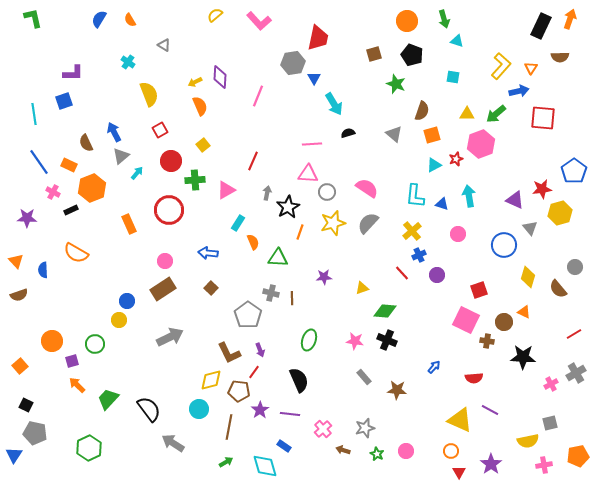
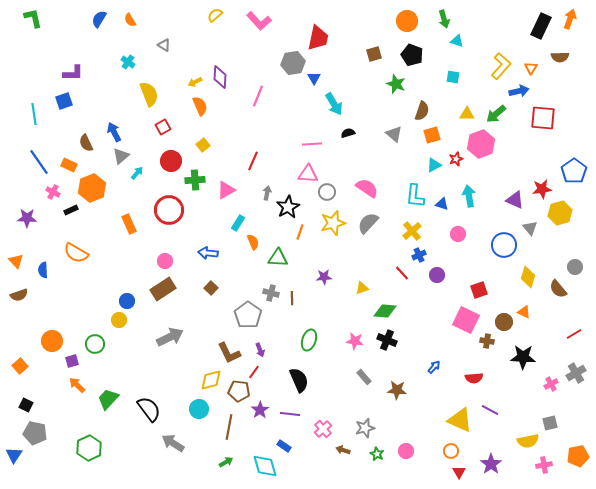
red square at (160, 130): moved 3 px right, 3 px up
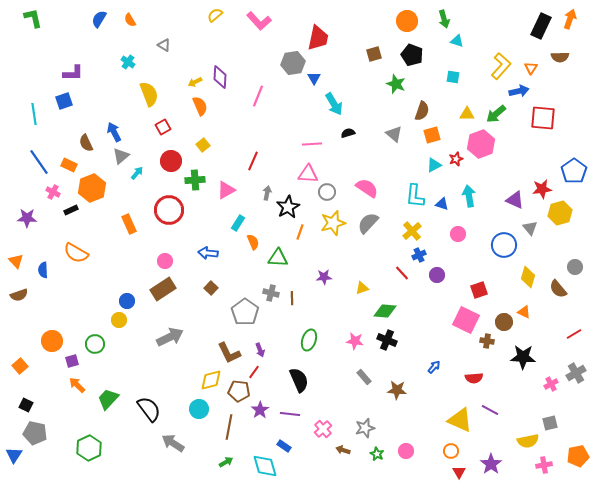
gray pentagon at (248, 315): moved 3 px left, 3 px up
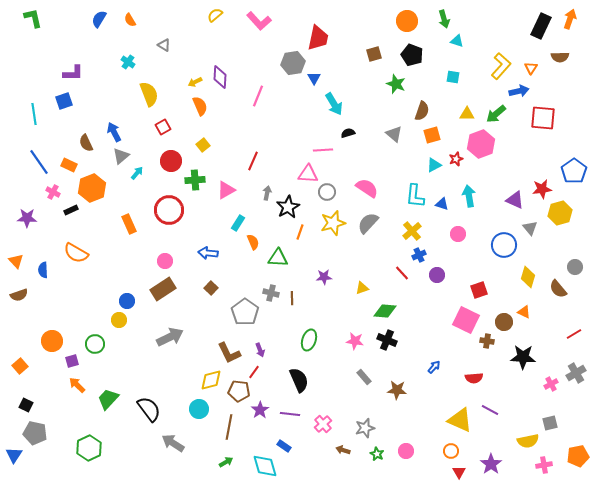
pink line at (312, 144): moved 11 px right, 6 px down
pink cross at (323, 429): moved 5 px up
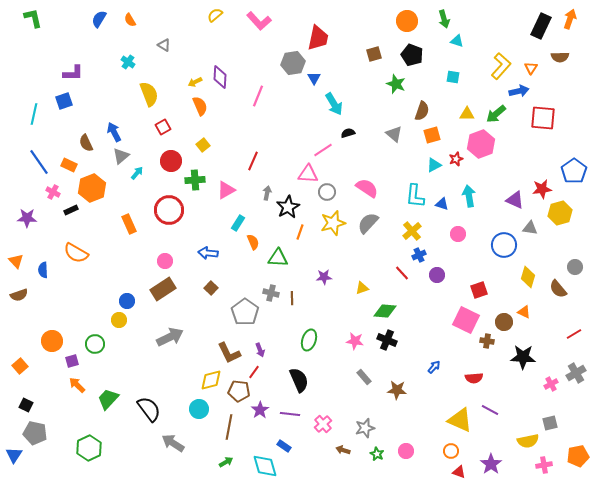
cyan line at (34, 114): rotated 20 degrees clockwise
pink line at (323, 150): rotated 30 degrees counterclockwise
gray triangle at (530, 228): rotated 42 degrees counterclockwise
red triangle at (459, 472): rotated 40 degrees counterclockwise
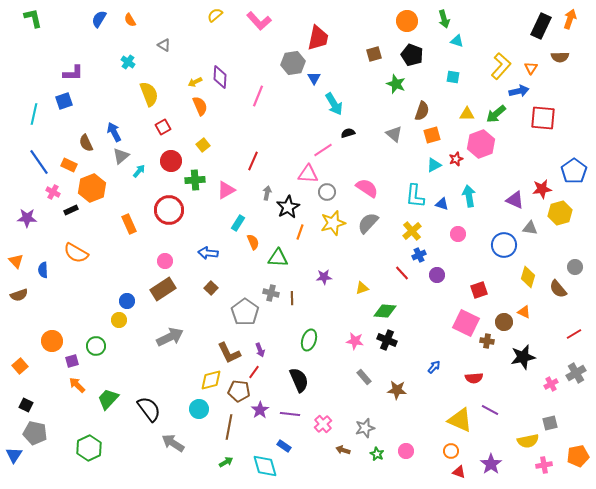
cyan arrow at (137, 173): moved 2 px right, 2 px up
pink square at (466, 320): moved 3 px down
green circle at (95, 344): moved 1 px right, 2 px down
black star at (523, 357): rotated 15 degrees counterclockwise
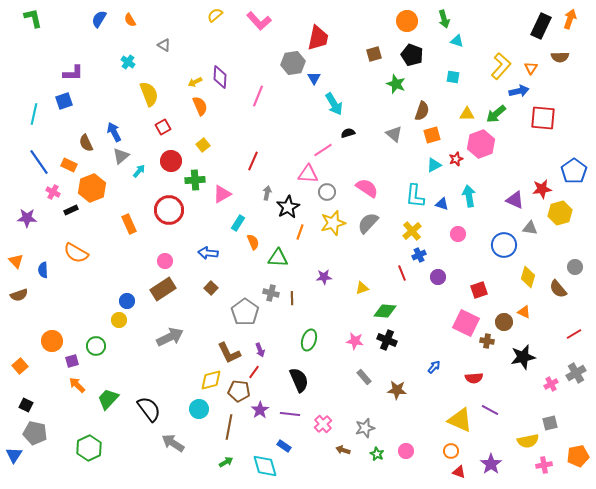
pink triangle at (226, 190): moved 4 px left, 4 px down
red line at (402, 273): rotated 21 degrees clockwise
purple circle at (437, 275): moved 1 px right, 2 px down
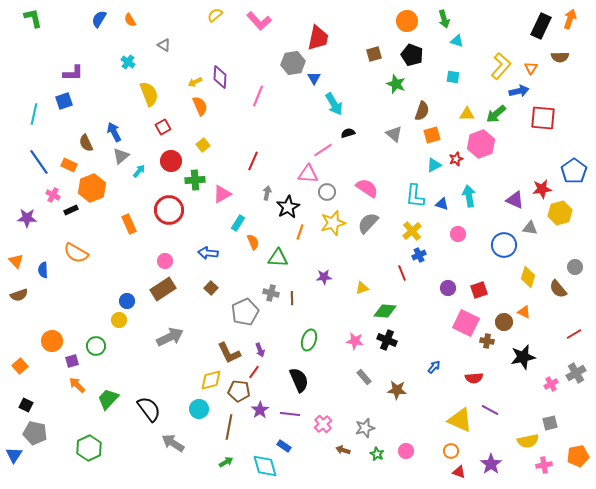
pink cross at (53, 192): moved 3 px down
purple circle at (438, 277): moved 10 px right, 11 px down
gray pentagon at (245, 312): rotated 12 degrees clockwise
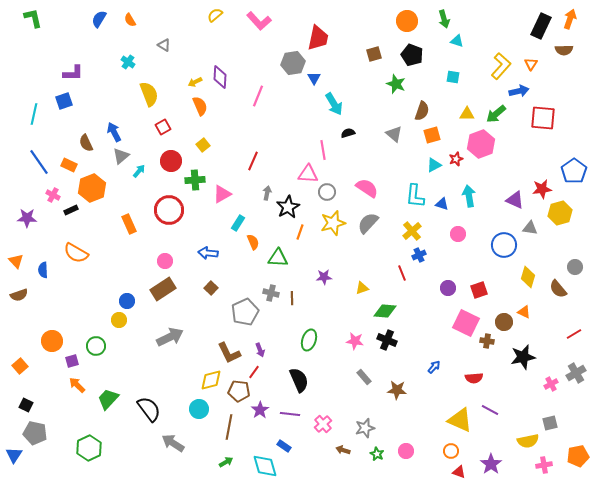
brown semicircle at (560, 57): moved 4 px right, 7 px up
orange triangle at (531, 68): moved 4 px up
pink line at (323, 150): rotated 66 degrees counterclockwise
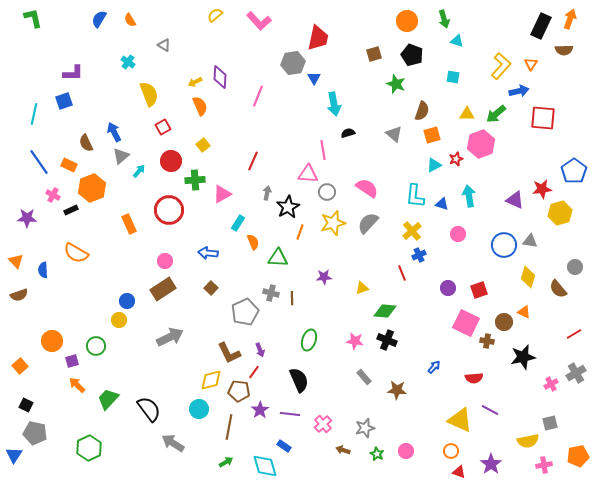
cyan arrow at (334, 104): rotated 20 degrees clockwise
gray triangle at (530, 228): moved 13 px down
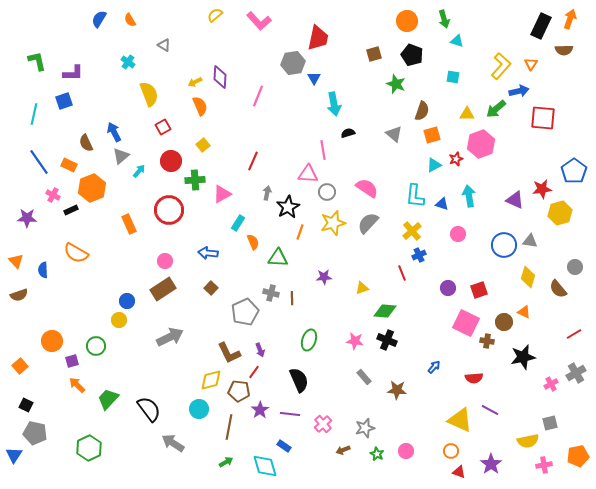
green L-shape at (33, 18): moved 4 px right, 43 px down
green arrow at (496, 114): moved 5 px up
brown arrow at (343, 450): rotated 40 degrees counterclockwise
